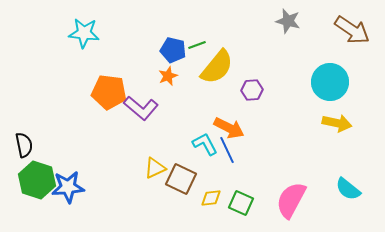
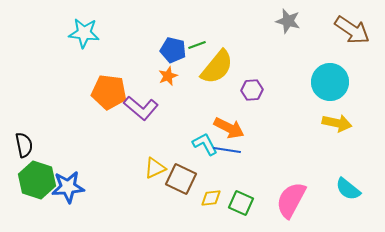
blue line: rotated 56 degrees counterclockwise
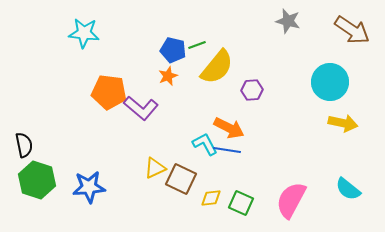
yellow arrow: moved 6 px right
blue star: moved 21 px right
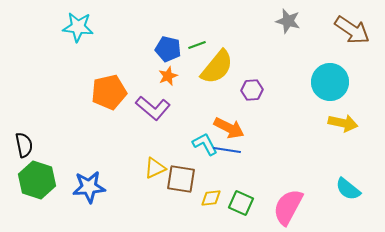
cyan star: moved 6 px left, 6 px up
blue pentagon: moved 5 px left, 1 px up
orange pentagon: rotated 20 degrees counterclockwise
purple L-shape: moved 12 px right
brown square: rotated 16 degrees counterclockwise
pink semicircle: moved 3 px left, 7 px down
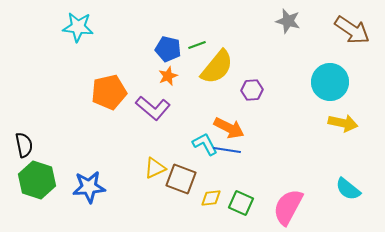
brown square: rotated 12 degrees clockwise
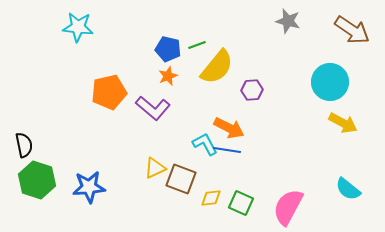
yellow arrow: rotated 16 degrees clockwise
